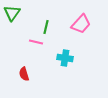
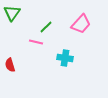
green line: rotated 32 degrees clockwise
red semicircle: moved 14 px left, 9 px up
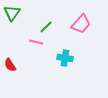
red semicircle: rotated 16 degrees counterclockwise
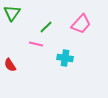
pink line: moved 2 px down
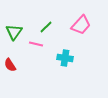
green triangle: moved 2 px right, 19 px down
pink trapezoid: moved 1 px down
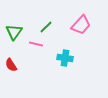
red semicircle: moved 1 px right
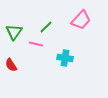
pink trapezoid: moved 5 px up
